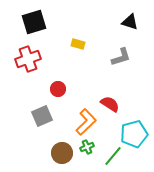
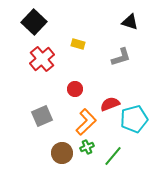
black square: rotated 30 degrees counterclockwise
red cross: moved 14 px right; rotated 20 degrees counterclockwise
red circle: moved 17 px right
red semicircle: rotated 54 degrees counterclockwise
cyan pentagon: moved 15 px up
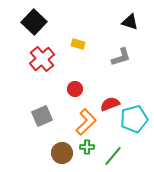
green cross: rotated 24 degrees clockwise
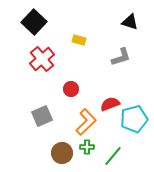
yellow rectangle: moved 1 px right, 4 px up
red circle: moved 4 px left
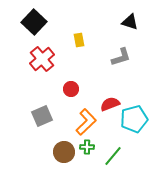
yellow rectangle: rotated 64 degrees clockwise
brown circle: moved 2 px right, 1 px up
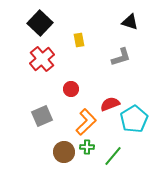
black square: moved 6 px right, 1 px down
cyan pentagon: rotated 16 degrees counterclockwise
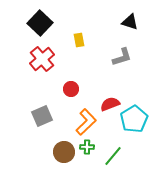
gray L-shape: moved 1 px right
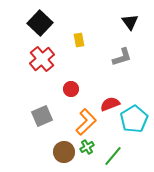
black triangle: rotated 36 degrees clockwise
green cross: rotated 32 degrees counterclockwise
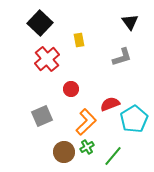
red cross: moved 5 px right
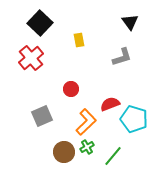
red cross: moved 16 px left, 1 px up
cyan pentagon: rotated 24 degrees counterclockwise
